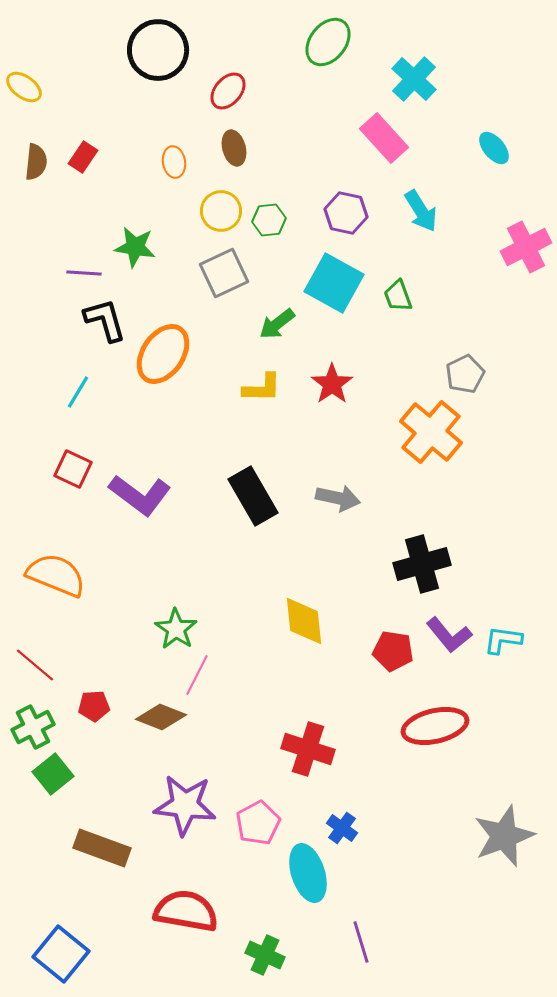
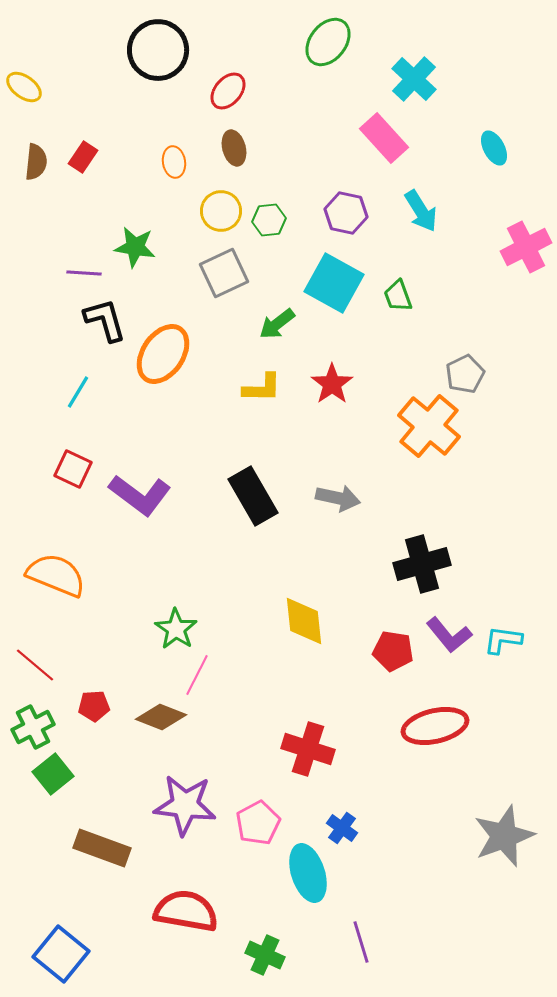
cyan ellipse at (494, 148): rotated 12 degrees clockwise
orange cross at (431, 432): moved 2 px left, 6 px up
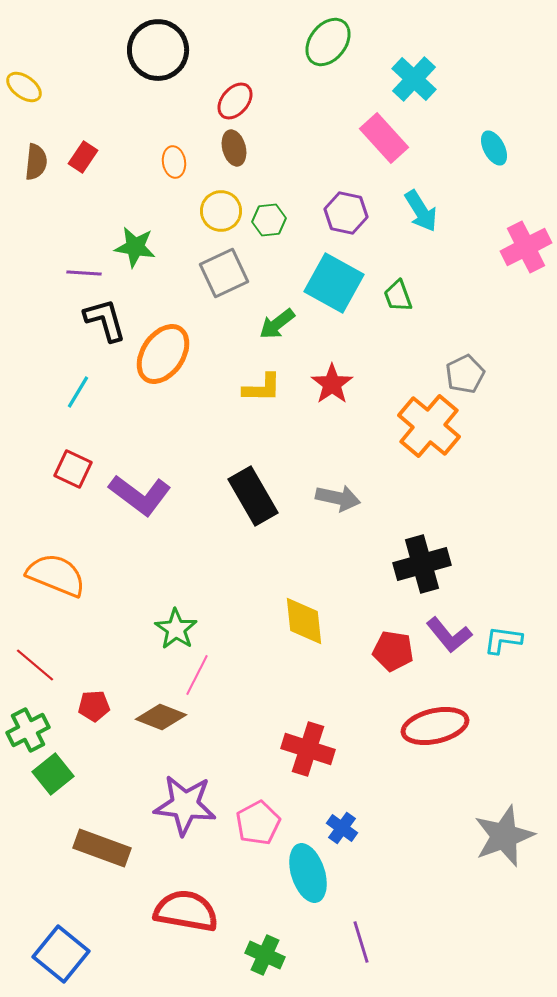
red ellipse at (228, 91): moved 7 px right, 10 px down
green cross at (33, 727): moved 5 px left, 3 px down
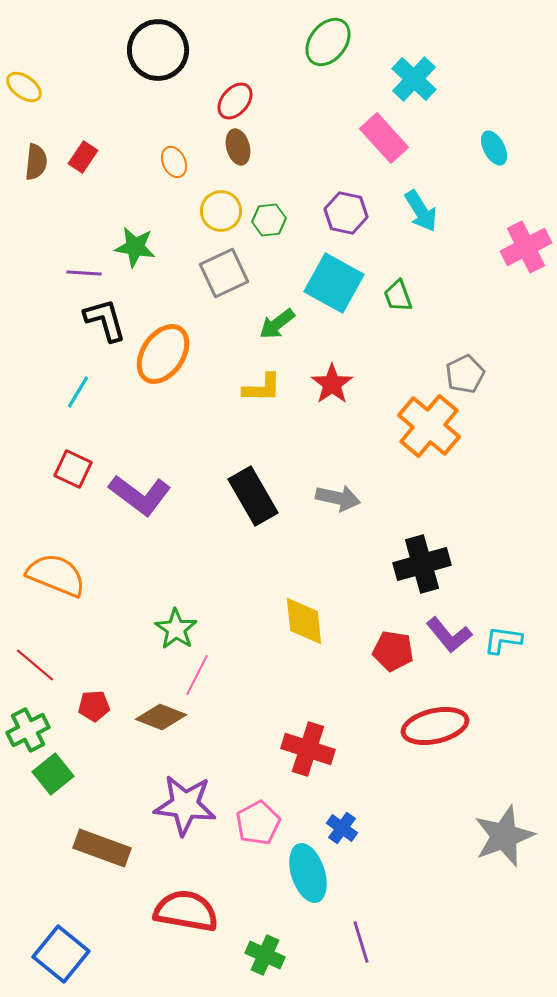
brown ellipse at (234, 148): moved 4 px right, 1 px up
orange ellipse at (174, 162): rotated 16 degrees counterclockwise
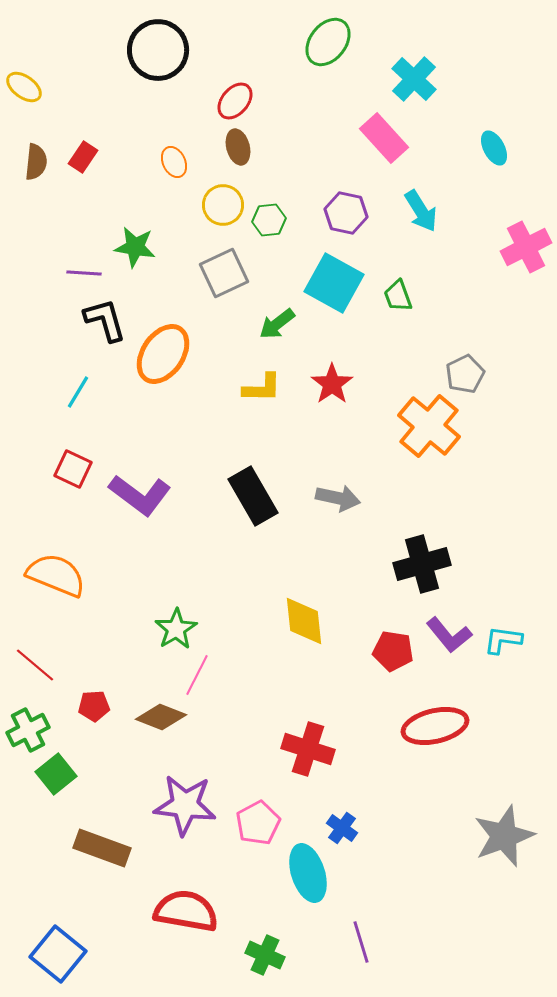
yellow circle at (221, 211): moved 2 px right, 6 px up
green star at (176, 629): rotated 6 degrees clockwise
green square at (53, 774): moved 3 px right
blue square at (61, 954): moved 3 px left
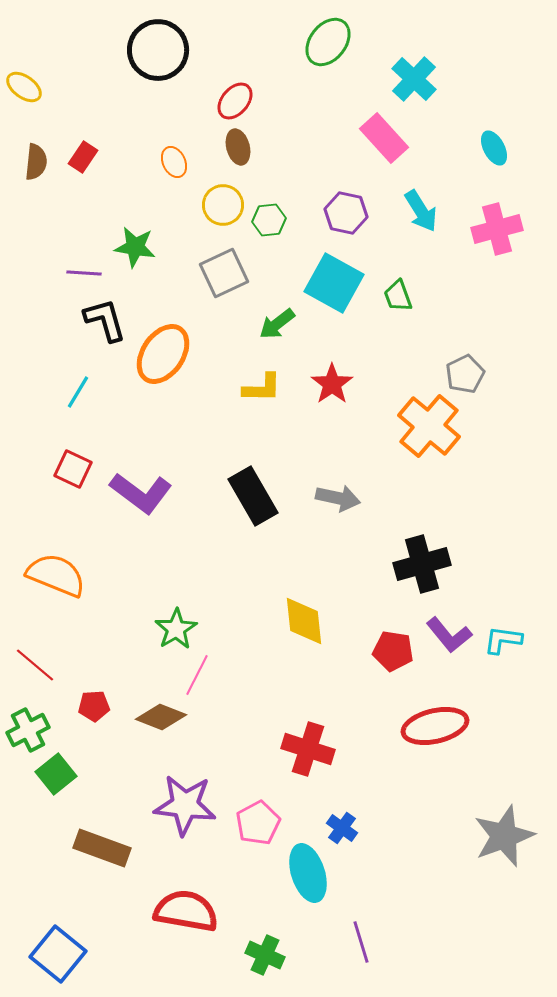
pink cross at (526, 247): moved 29 px left, 18 px up; rotated 12 degrees clockwise
purple L-shape at (140, 495): moved 1 px right, 2 px up
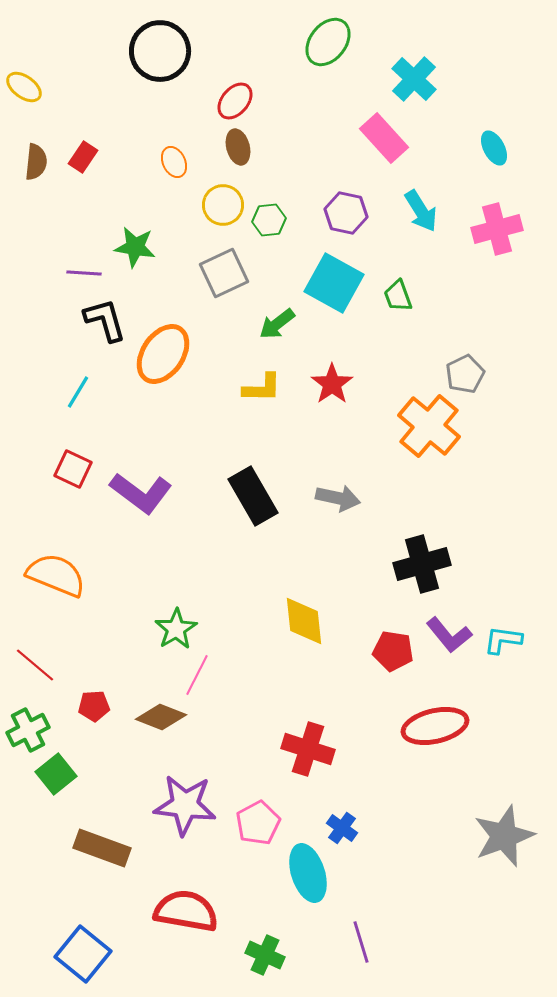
black circle at (158, 50): moved 2 px right, 1 px down
blue square at (58, 954): moved 25 px right
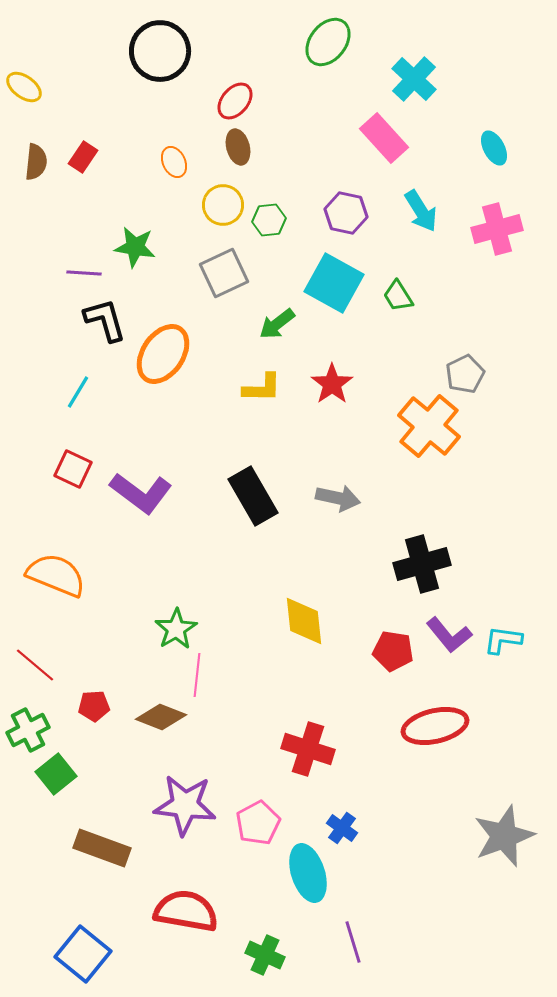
green trapezoid at (398, 296): rotated 12 degrees counterclockwise
pink line at (197, 675): rotated 21 degrees counterclockwise
purple line at (361, 942): moved 8 px left
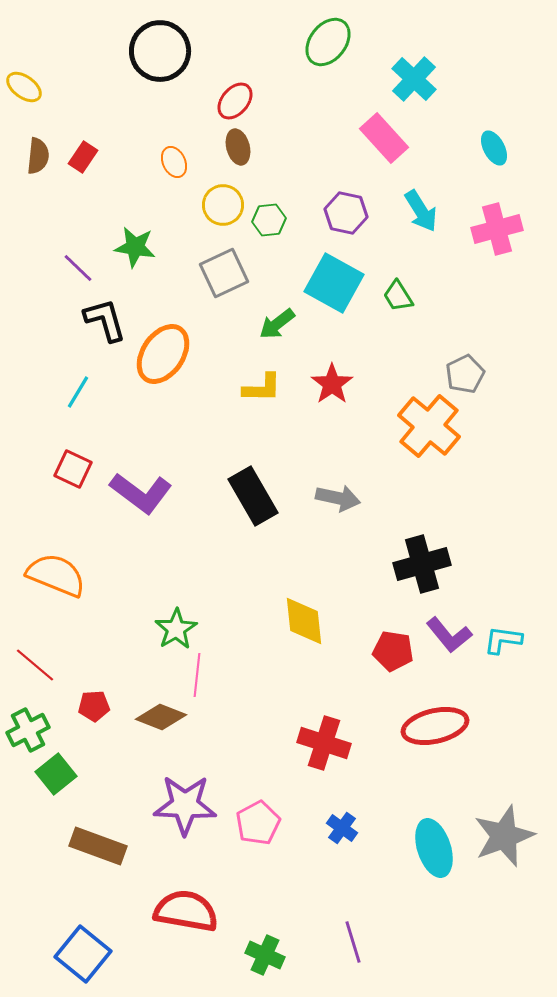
brown semicircle at (36, 162): moved 2 px right, 6 px up
purple line at (84, 273): moved 6 px left, 5 px up; rotated 40 degrees clockwise
red cross at (308, 749): moved 16 px right, 6 px up
purple star at (185, 805): rotated 4 degrees counterclockwise
brown rectangle at (102, 848): moved 4 px left, 2 px up
cyan ellipse at (308, 873): moved 126 px right, 25 px up
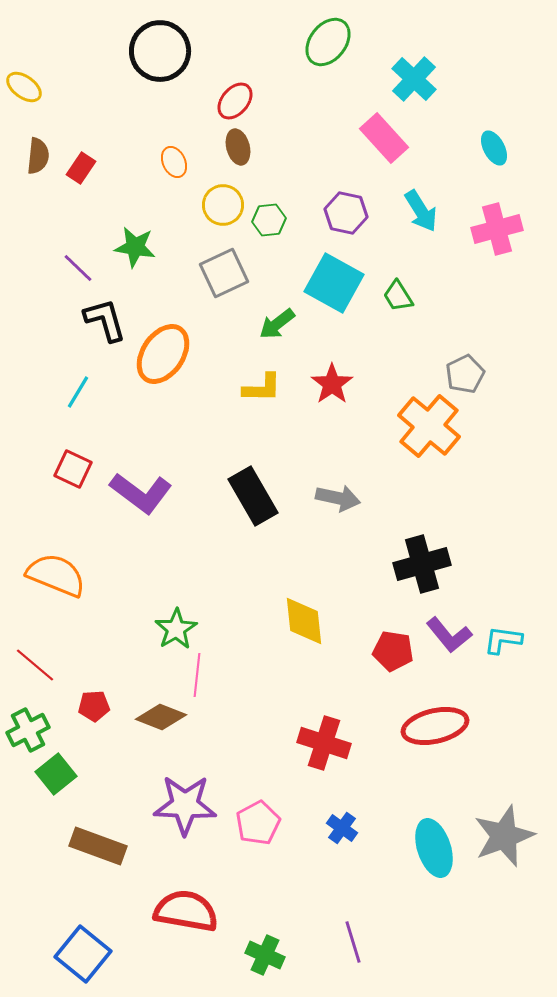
red rectangle at (83, 157): moved 2 px left, 11 px down
